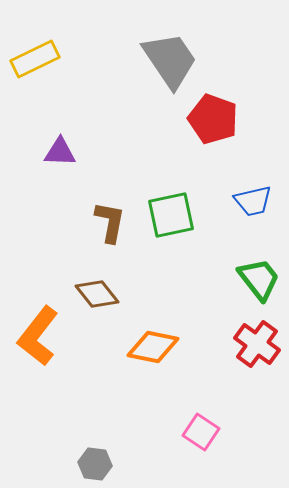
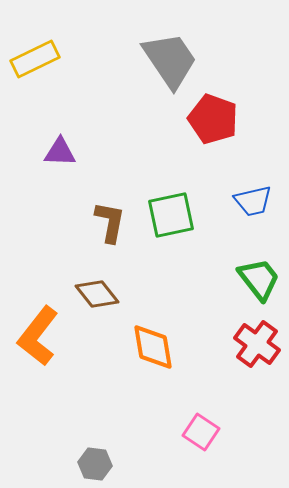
orange diamond: rotated 69 degrees clockwise
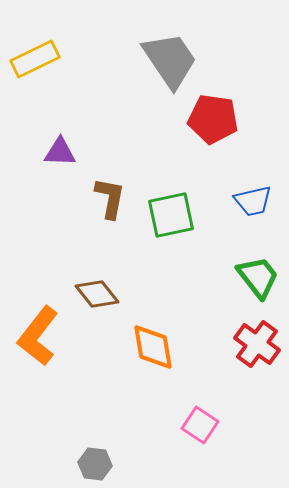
red pentagon: rotated 12 degrees counterclockwise
brown L-shape: moved 24 px up
green trapezoid: moved 1 px left, 2 px up
pink square: moved 1 px left, 7 px up
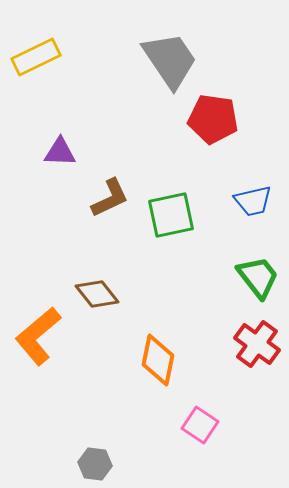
yellow rectangle: moved 1 px right, 2 px up
brown L-shape: rotated 54 degrees clockwise
orange L-shape: rotated 12 degrees clockwise
orange diamond: moved 5 px right, 13 px down; rotated 21 degrees clockwise
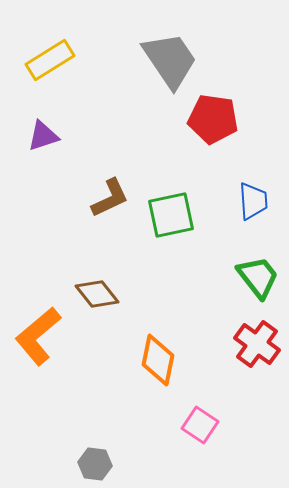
yellow rectangle: moved 14 px right, 3 px down; rotated 6 degrees counterclockwise
purple triangle: moved 17 px left, 16 px up; rotated 20 degrees counterclockwise
blue trapezoid: rotated 81 degrees counterclockwise
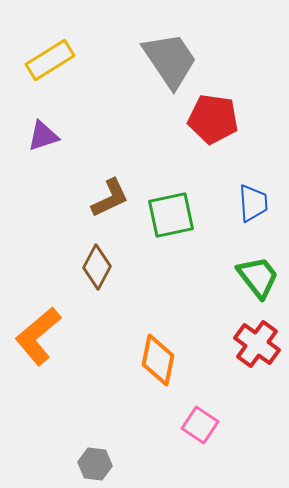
blue trapezoid: moved 2 px down
brown diamond: moved 27 px up; rotated 66 degrees clockwise
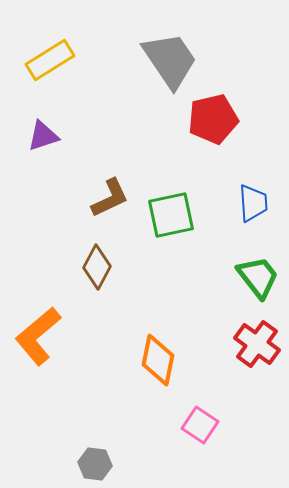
red pentagon: rotated 21 degrees counterclockwise
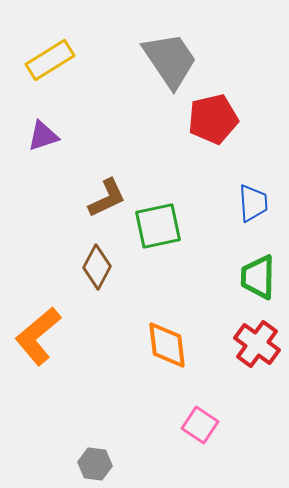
brown L-shape: moved 3 px left
green square: moved 13 px left, 11 px down
green trapezoid: rotated 141 degrees counterclockwise
orange diamond: moved 9 px right, 15 px up; rotated 18 degrees counterclockwise
